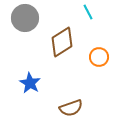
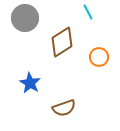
brown semicircle: moved 7 px left
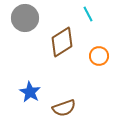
cyan line: moved 2 px down
orange circle: moved 1 px up
blue star: moved 9 px down
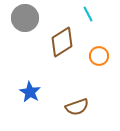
brown semicircle: moved 13 px right, 1 px up
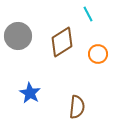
gray circle: moved 7 px left, 18 px down
orange circle: moved 1 px left, 2 px up
blue star: moved 1 px down
brown semicircle: rotated 65 degrees counterclockwise
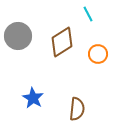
blue star: moved 3 px right, 5 px down
brown semicircle: moved 2 px down
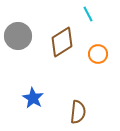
brown semicircle: moved 1 px right, 3 px down
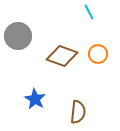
cyan line: moved 1 px right, 2 px up
brown diamond: moved 14 px down; rotated 52 degrees clockwise
blue star: moved 2 px right, 1 px down
